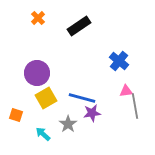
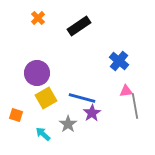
purple star: rotated 24 degrees counterclockwise
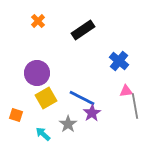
orange cross: moved 3 px down
black rectangle: moved 4 px right, 4 px down
blue line: rotated 12 degrees clockwise
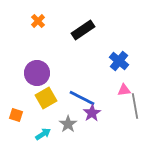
pink triangle: moved 2 px left, 1 px up
cyan arrow: rotated 105 degrees clockwise
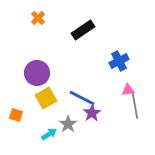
orange cross: moved 3 px up
blue cross: rotated 24 degrees clockwise
pink triangle: moved 4 px right
cyan arrow: moved 6 px right
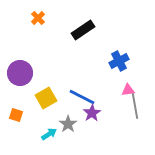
purple circle: moved 17 px left
blue line: moved 1 px up
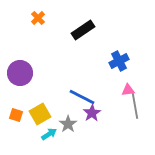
yellow square: moved 6 px left, 16 px down
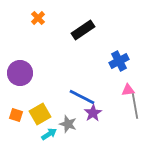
purple star: moved 1 px right
gray star: rotated 18 degrees counterclockwise
